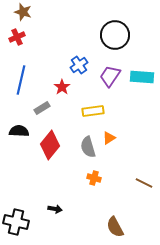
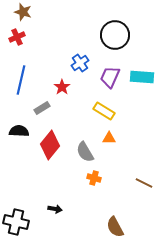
blue cross: moved 1 px right, 2 px up
purple trapezoid: moved 1 px down; rotated 10 degrees counterclockwise
yellow rectangle: moved 11 px right; rotated 40 degrees clockwise
orange triangle: rotated 32 degrees clockwise
gray semicircle: moved 3 px left, 5 px down; rotated 15 degrees counterclockwise
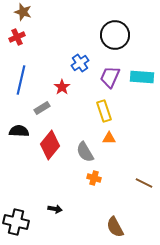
yellow rectangle: rotated 40 degrees clockwise
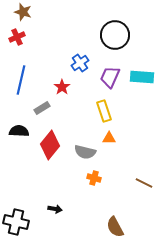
gray semicircle: rotated 45 degrees counterclockwise
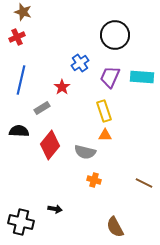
orange triangle: moved 4 px left, 3 px up
orange cross: moved 2 px down
black cross: moved 5 px right
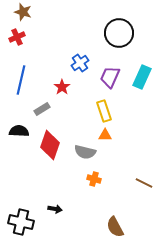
black circle: moved 4 px right, 2 px up
cyan rectangle: rotated 70 degrees counterclockwise
gray rectangle: moved 1 px down
red diamond: rotated 20 degrees counterclockwise
orange cross: moved 1 px up
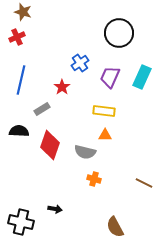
yellow rectangle: rotated 65 degrees counterclockwise
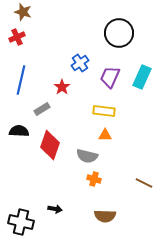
gray semicircle: moved 2 px right, 4 px down
brown semicircle: moved 10 px left, 11 px up; rotated 60 degrees counterclockwise
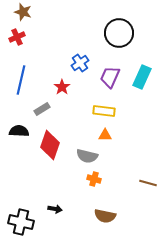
brown line: moved 4 px right; rotated 12 degrees counterclockwise
brown semicircle: rotated 10 degrees clockwise
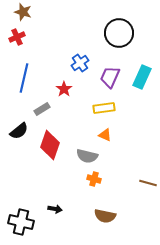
blue line: moved 3 px right, 2 px up
red star: moved 2 px right, 2 px down
yellow rectangle: moved 3 px up; rotated 15 degrees counterclockwise
black semicircle: rotated 138 degrees clockwise
orange triangle: rotated 24 degrees clockwise
